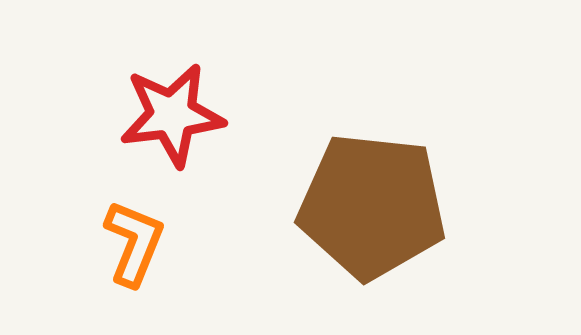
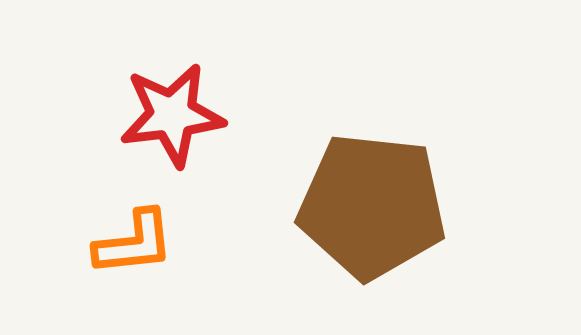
orange L-shape: rotated 62 degrees clockwise
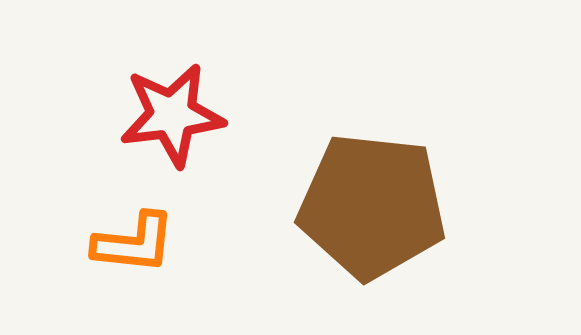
orange L-shape: rotated 12 degrees clockwise
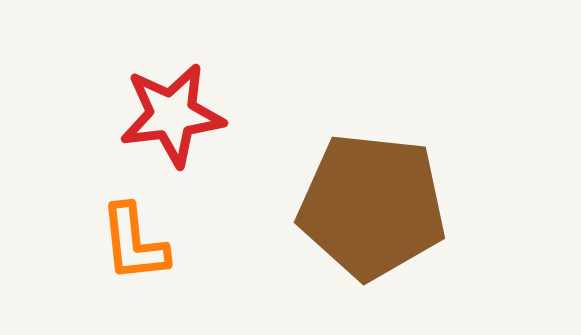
orange L-shape: rotated 78 degrees clockwise
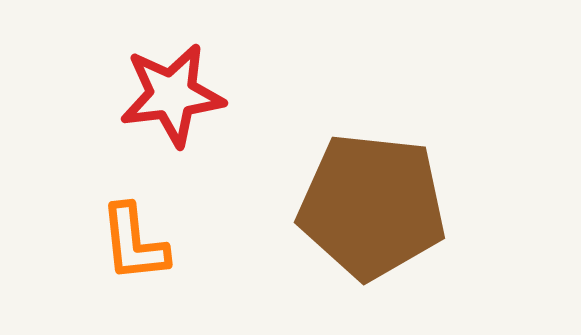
red star: moved 20 px up
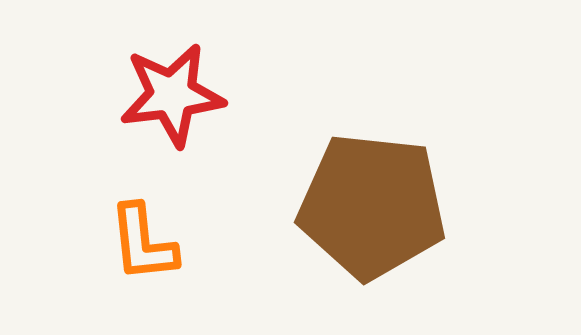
orange L-shape: moved 9 px right
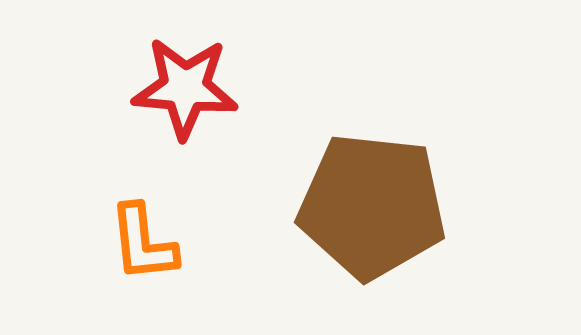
red star: moved 13 px right, 7 px up; rotated 12 degrees clockwise
